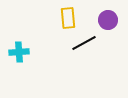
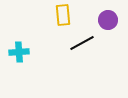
yellow rectangle: moved 5 px left, 3 px up
black line: moved 2 px left
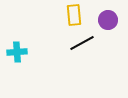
yellow rectangle: moved 11 px right
cyan cross: moved 2 px left
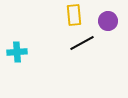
purple circle: moved 1 px down
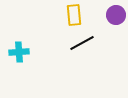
purple circle: moved 8 px right, 6 px up
cyan cross: moved 2 px right
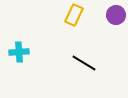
yellow rectangle: rotated 30 degrees clockwise
black line: moved 2 px right, 20 px down; rotated 60 degrees clockwise
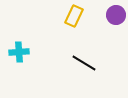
yellow rectangle: moved 1 px down
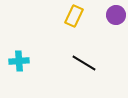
cyan cross: moved 9 px down
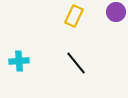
purple circle: moved 3 px up
black line: moved 8 px left; rotated 20 degrees clockwise
